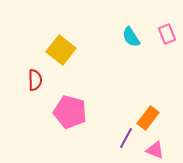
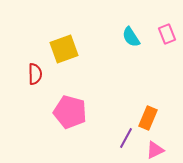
yellow square: moved 3 px right, 1 px up; rotated 32 degrees clockwise
red semicircle: moved 6 px up
orange rectangle: rotated 15 degrees counterclockwise
pink triangle: rotated 48 degrees counterclockwise
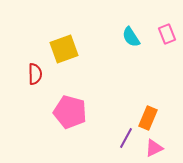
pink triangle: moved 1 px left, 2 px up
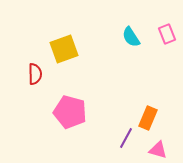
pink triangle: moved 4 px right, 2 px down; rotated 42 degrees clockwise
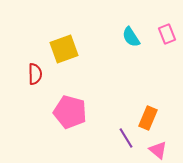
purple line: rotated 60 degrees counterclockwise
pink triangle: rotated 24 degrees clockwise
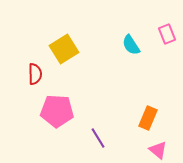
cyan semicircle: moved 8 px down
yellow square: rotated 12 degrees counterclockwise
pink pentagon: moved 13 px left, 1 px up; rotated 12 degrees counterclockwise
purple line: moved 28 px left
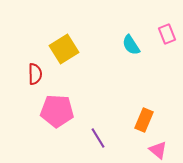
orange rectangle: moved 4 px left, 2 px down
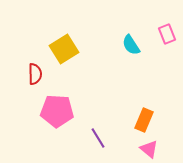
pink triangle: moved 9 px left, 1 px up
